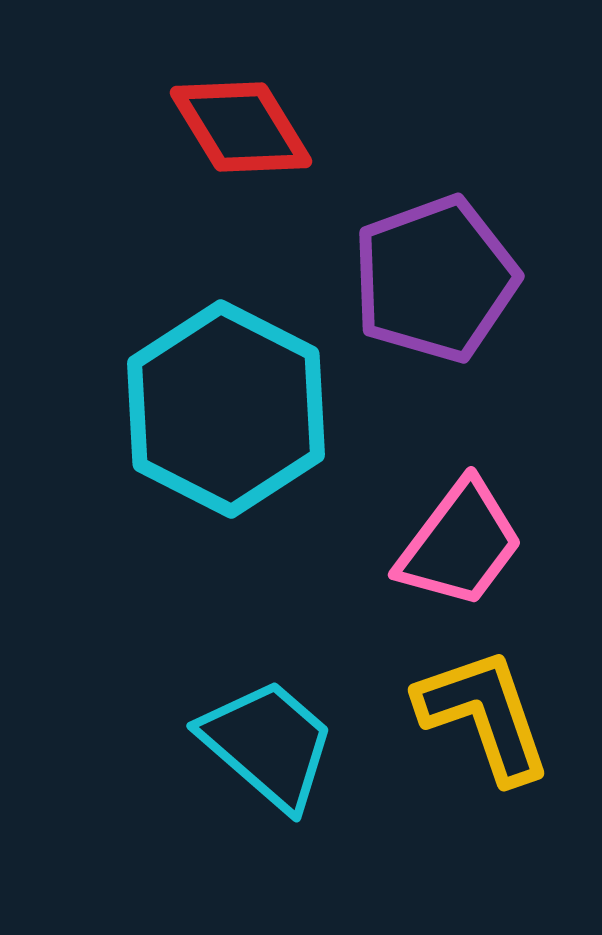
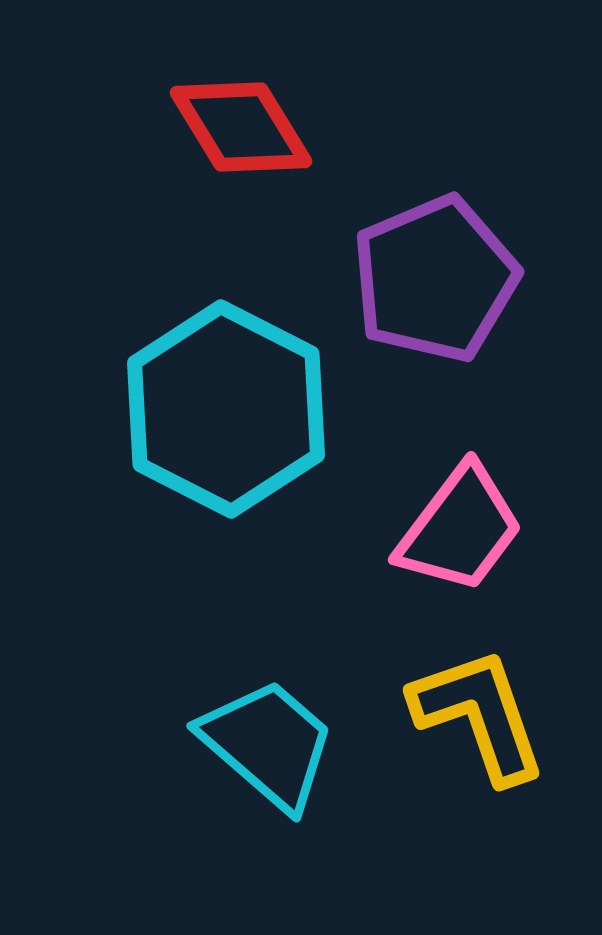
purple pentagon: rotated 3 degrees counterclockwise
pink trapezoid: moved 15 px up
yellow L-shape: moved 5 px left
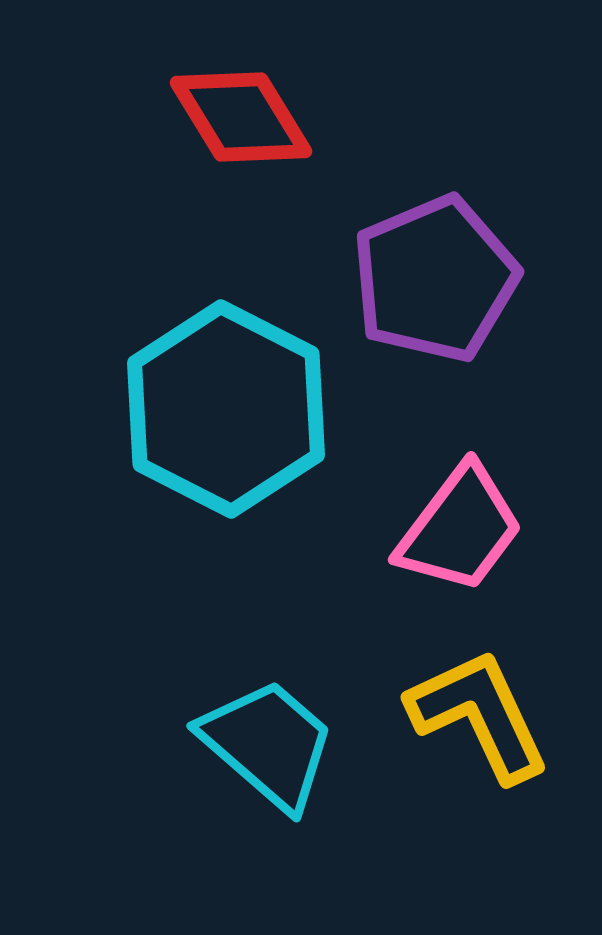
red diamond: moved 10 px up
yellow L-shape: rotated 6 degrees counterclockwise
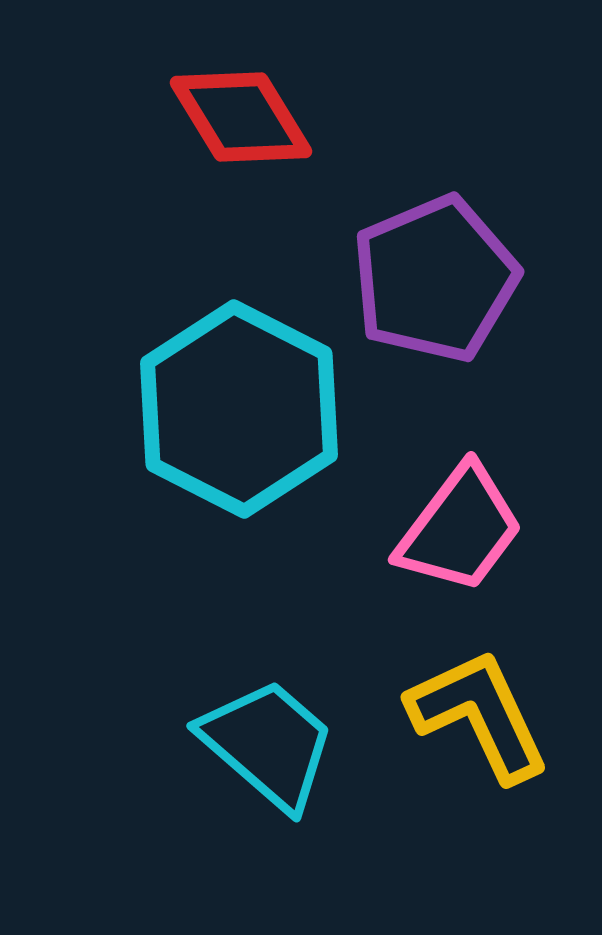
cyan hexagon: moved 13 px right
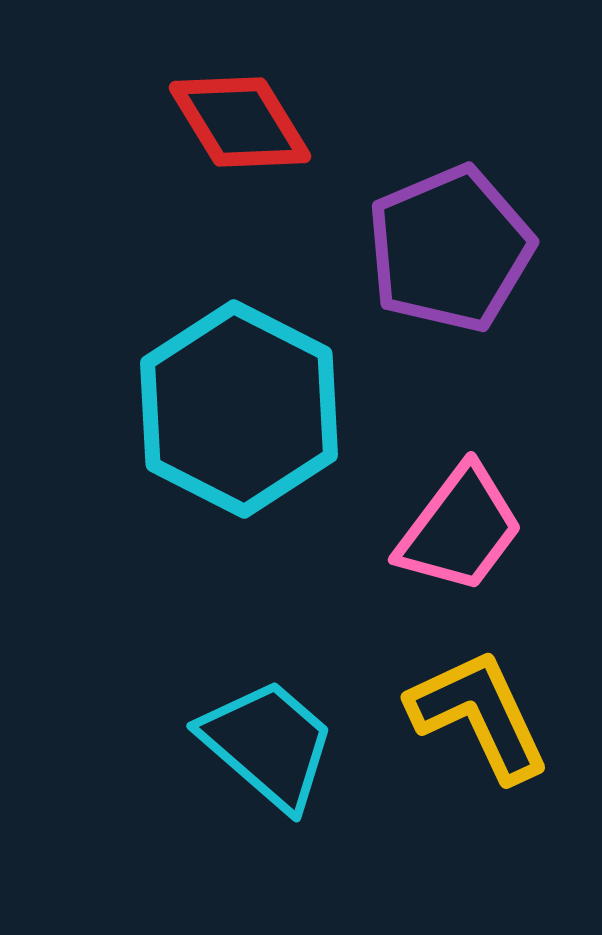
red diamond: moved 1 px left, 5 px down
purple pentagon: moved 15 px right, 30 px up
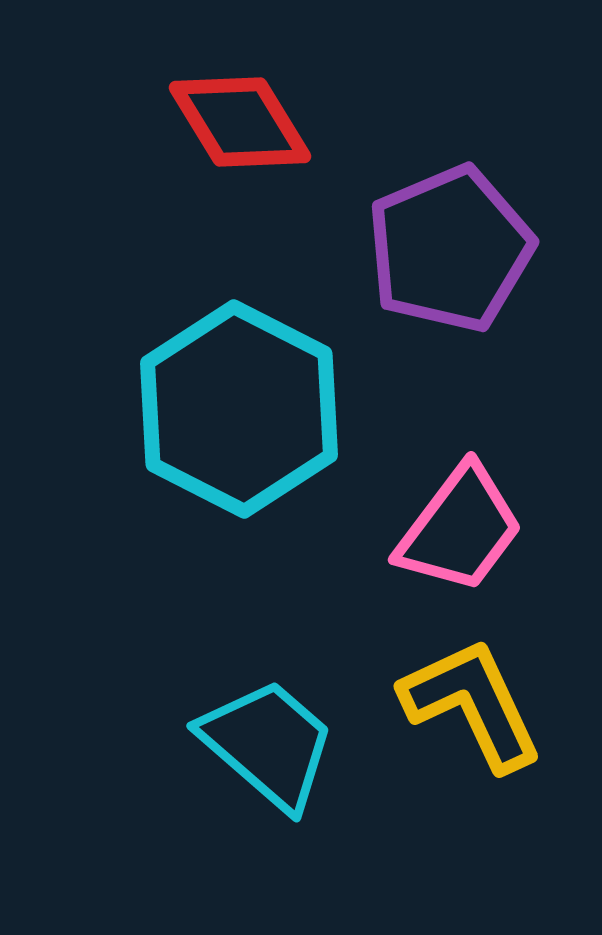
yellow L-shape: moved 7 px left, 11 px up
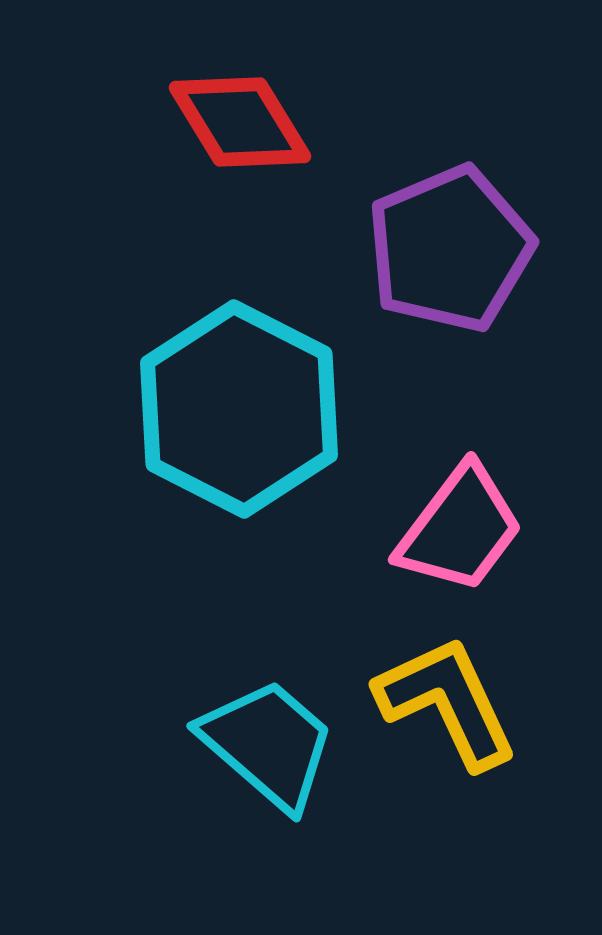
yellow L-shape: moved 25 px left, 2 px up
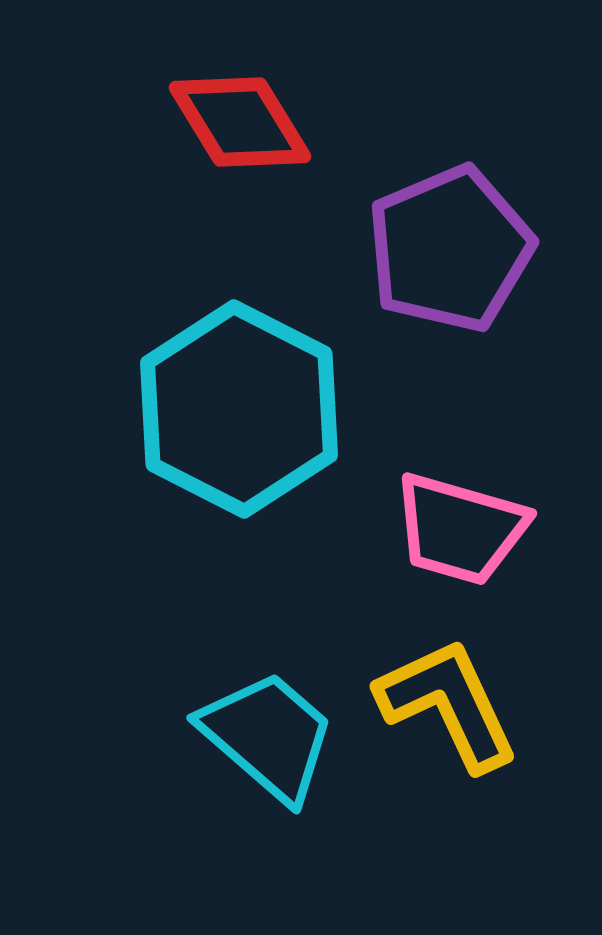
pink trapezoid: rotated 69 degrees clockwise
yellow L-shape: moved 1 px right, 2 px down
cyan trapezoid: moved 8 px up
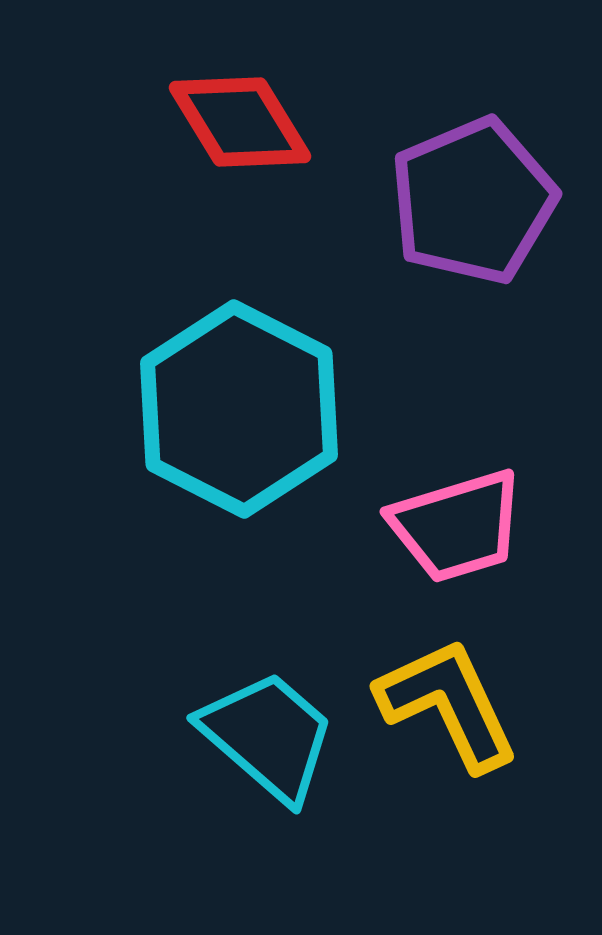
purple pentagon: moved 23 px right, 48 px up
pink trapezoid: moved 3 px left, 3 px up; rotated 33 degrees counterclockwise
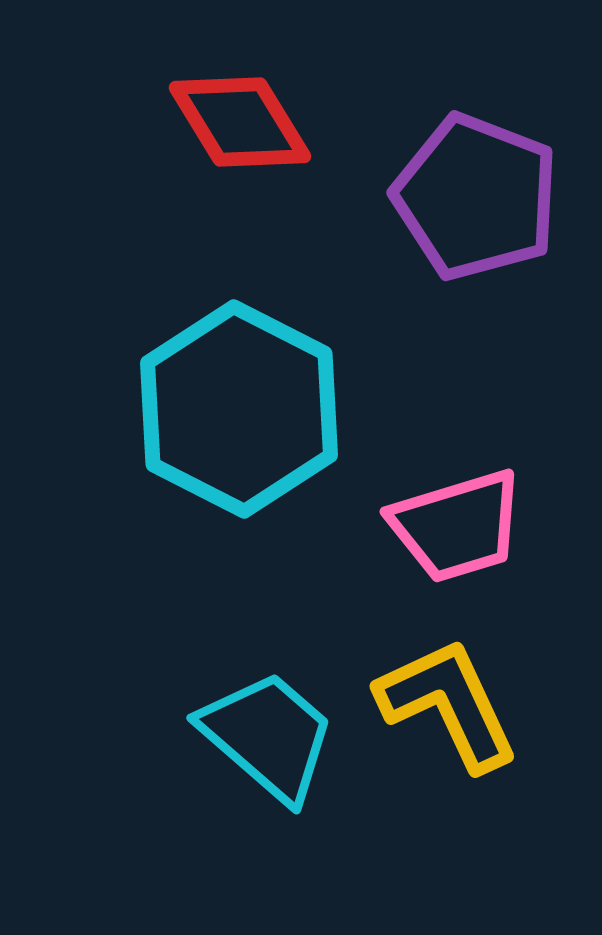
purple pentagon: moved 3 px right, 4 px up; rotated 28 degrees counterclockwise
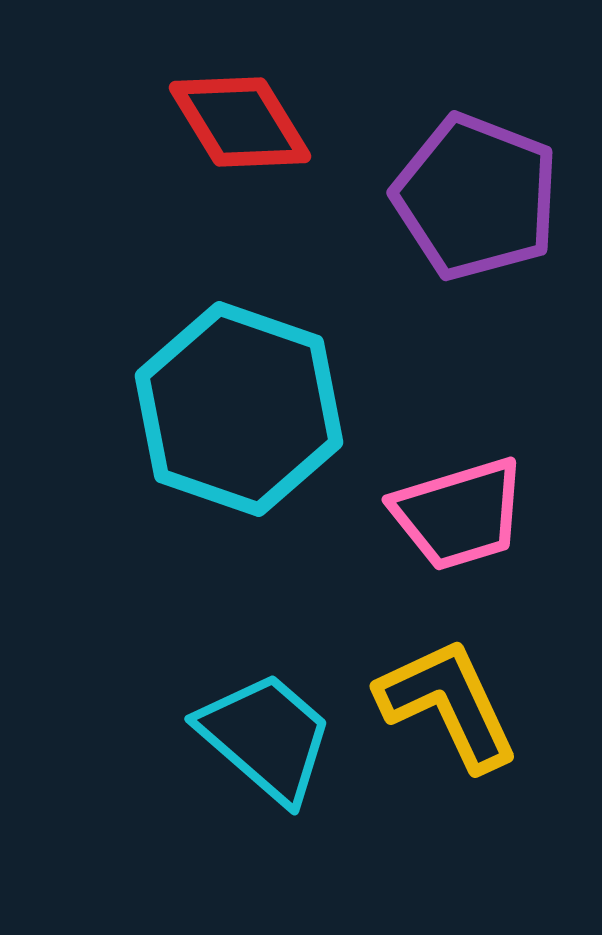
cyan hexagon: rotated 8 degrees counterclockwise
pink trapezoid: moved 2 px right, 12 px up
cyan trapezoid: moved 2 px left, 1 px down
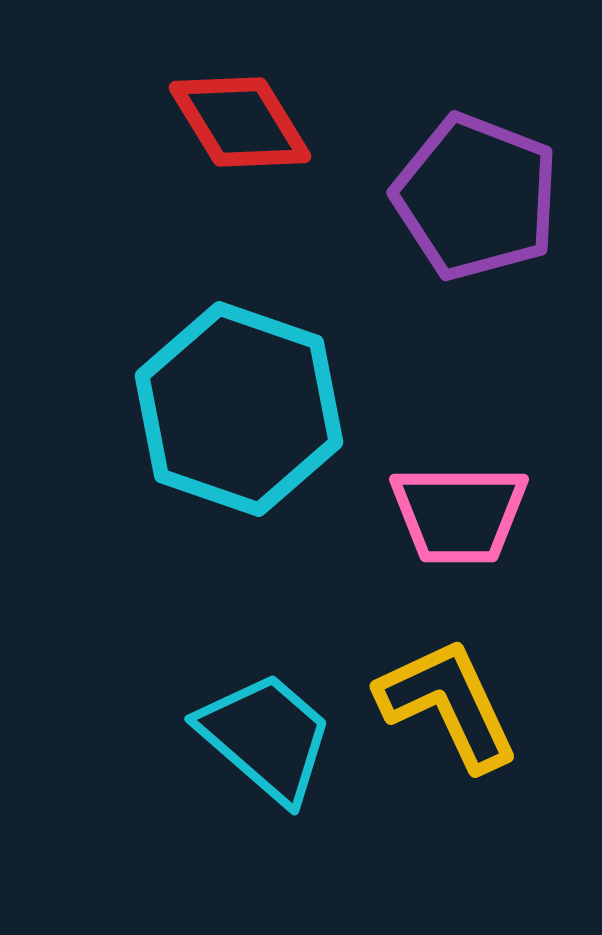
pink trapezoid: rotated 17 degrees clockwise
